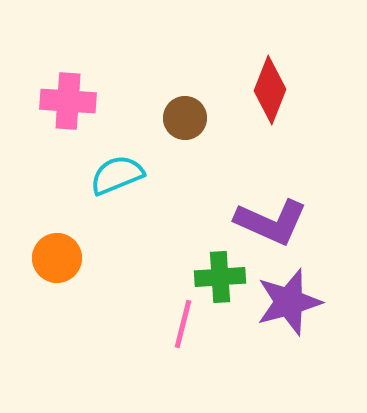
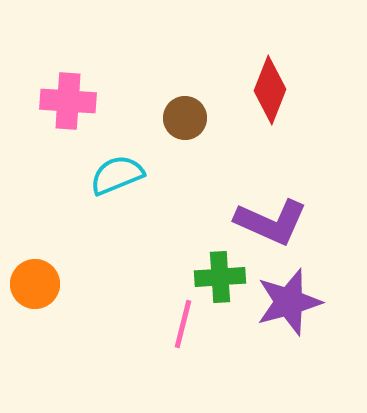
orange circle: moved 22 px left, 26 px down
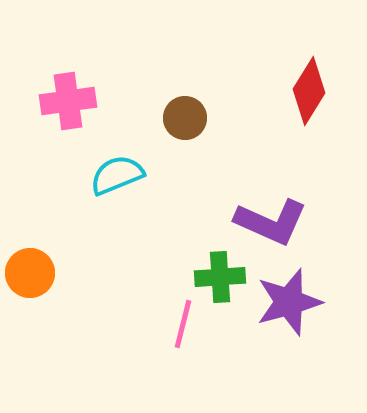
red diamond: moved 39 px right, 1 px down; rotated 10 degrees clockwise
pink cross: rotated 12 degrees counterclockwise
orange circle: moved 5 px left, 11 px up
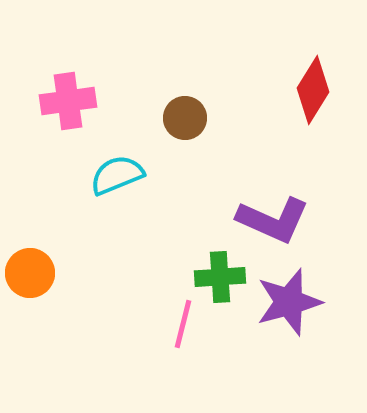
red diamond: moved 4 px right, 1 px up
purple L-shape: moved 2 px right, 2 px up
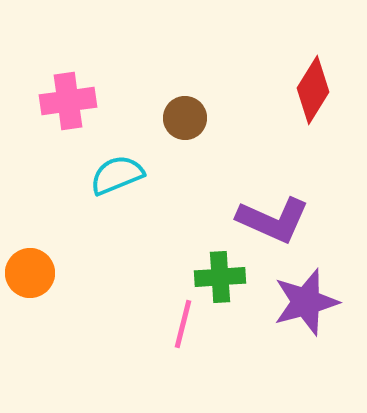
purple star: moved 17 px right
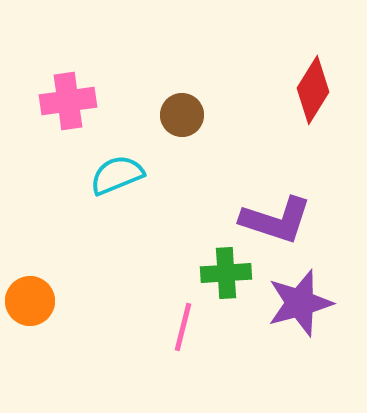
brown circle: moved 3 px left, 3 px up
purple L-shape: moved 3 px right; rotated 6 degrees counterclockwise
orange circle: moved 28 px down
green cross: moved 6 px right, 4 px up
purple star: moved 6 px left, 1 px down
pink line: moved 3 px down
